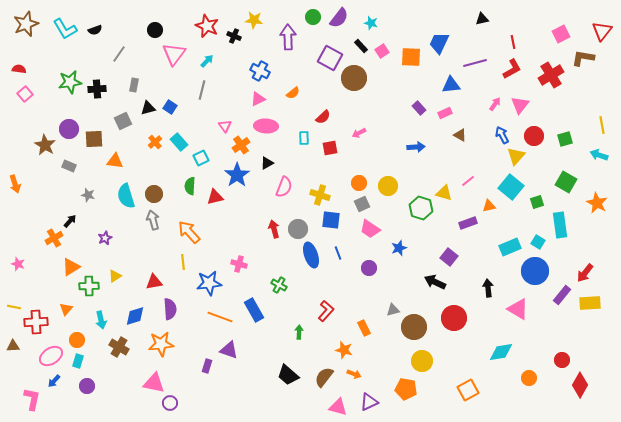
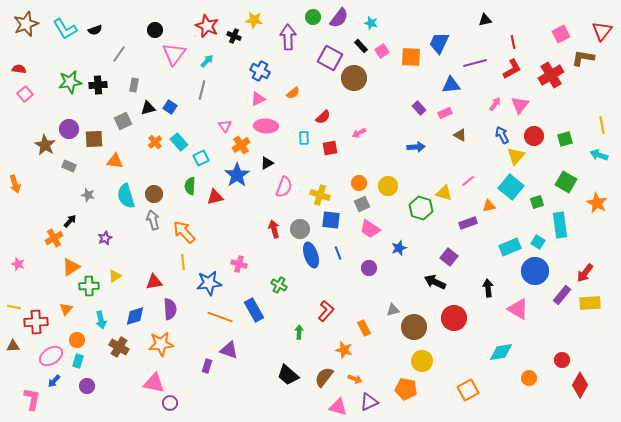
black triangle at (482, 19): moved 3 px right, 1 px down
black cross at (97, 89): moved 1 px right, 4 px up
gray circle at (298, 229): moved 2 px right
orange arrow at (189, 232): moved 5 px left
orange arrow at (354, 374): moved 1 px right, 5 px down
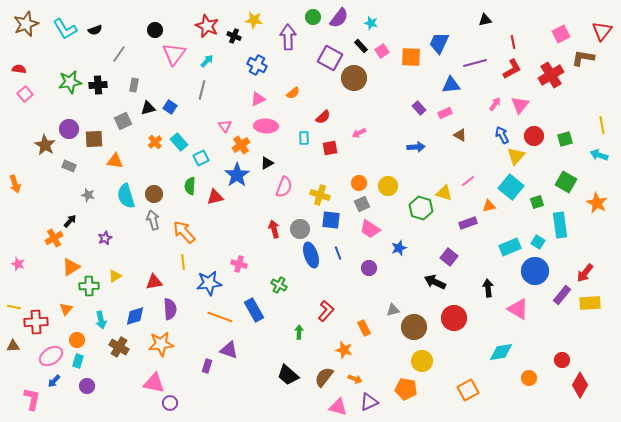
blue cross at (260, 71): moved 3 px left, 6 px up
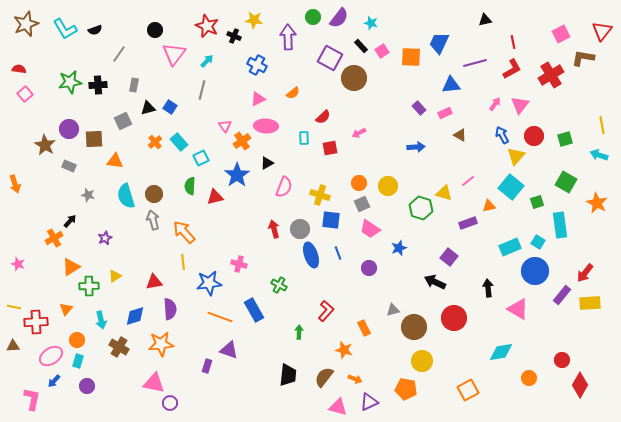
orange cross at (241, 145): moved 1 px right, 4 px up
black trapezoid at (288, 375): rotated 125 degrees counterclockwise
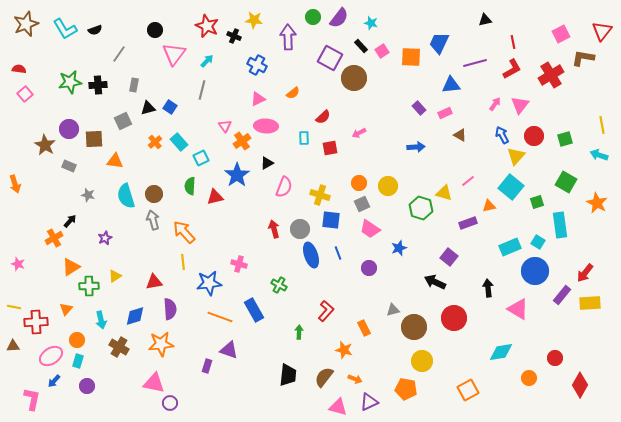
red circle at (562, 360): moved 7 px left, 2 px up
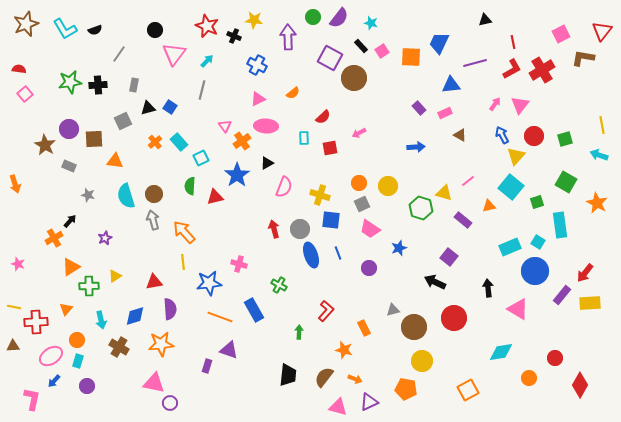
red cross at (551, 75): moved 9 px left, 5 px up
purple rectangle at (468, 223): moved 5 px left, 3 px up; rotated 60 degrees clockwise
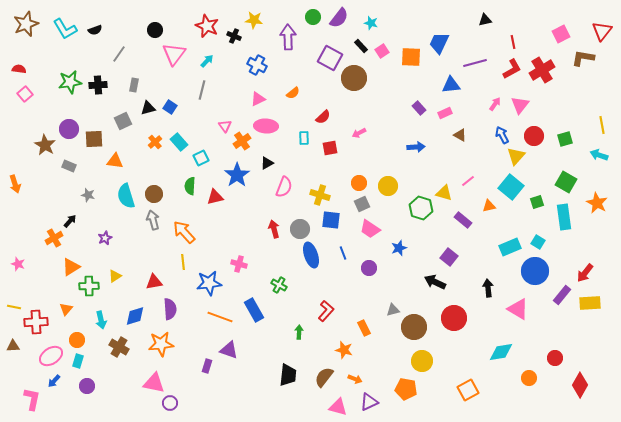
cyan rectangle at (560, 225): moved 4 px right, 8 px up
blue line at (338, 253): moved 5 px right
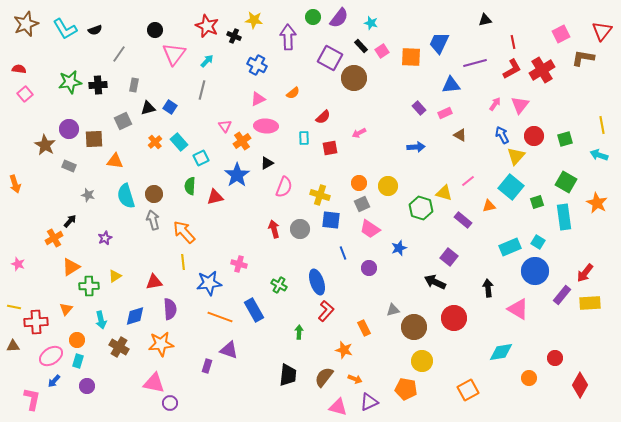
blue ellipse at (311, 255): moved 6 px right, 27 px down
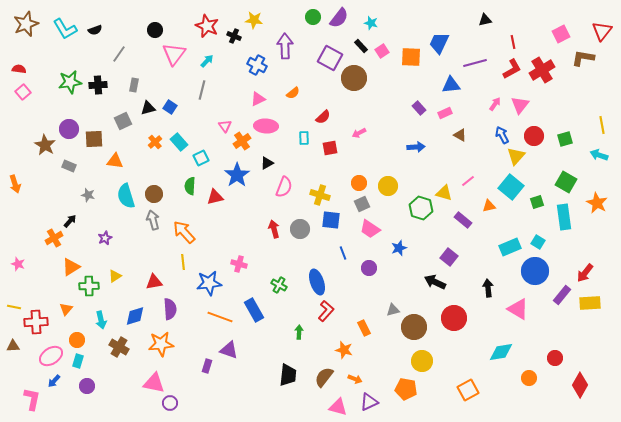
purple arrow at (288, 37): moved 3 px left, 9 px down
pink square at (25, 94): moved 2 px left, 2 px up
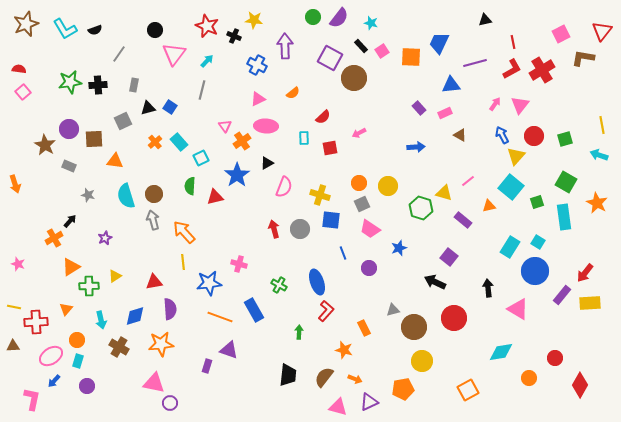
cyan rectangle at (510, 247): rotated 35 degrees counterclockwise
orange pentagon at (406, 389): moved 3 px left; rotated 20 degrees counterclockwise
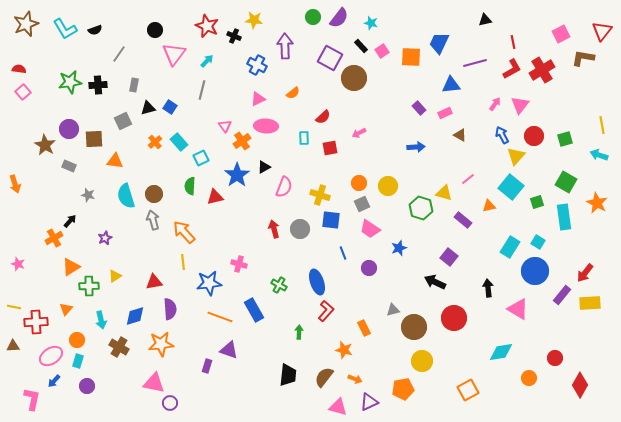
black triangle at (267, 163): moved 3 px left, 4 px down
pink line at (468, 181): moved 2 px up
